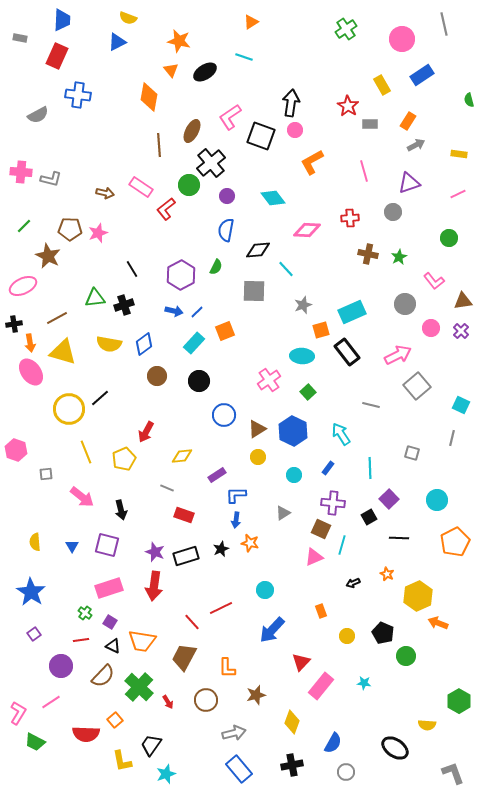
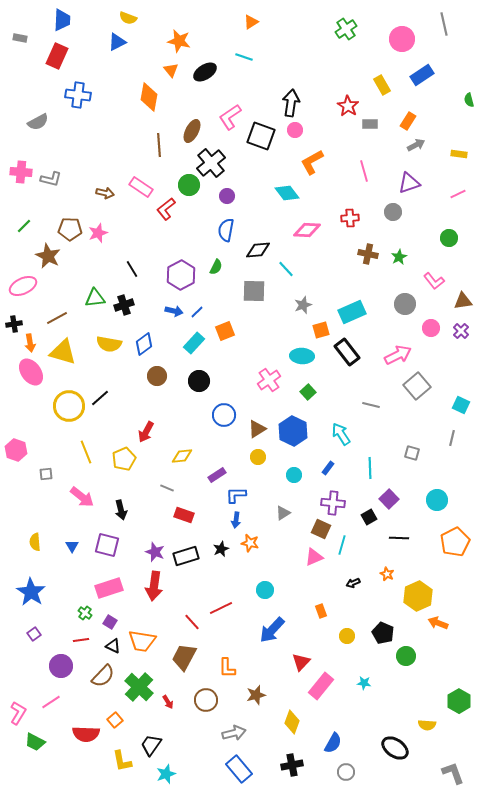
gray semicircle at (38, 115): moved 7 px down
cyan diamond at (273, 198): moved 14 px right, 5 px up
yellow circle at (69, 409): moved 3 px up
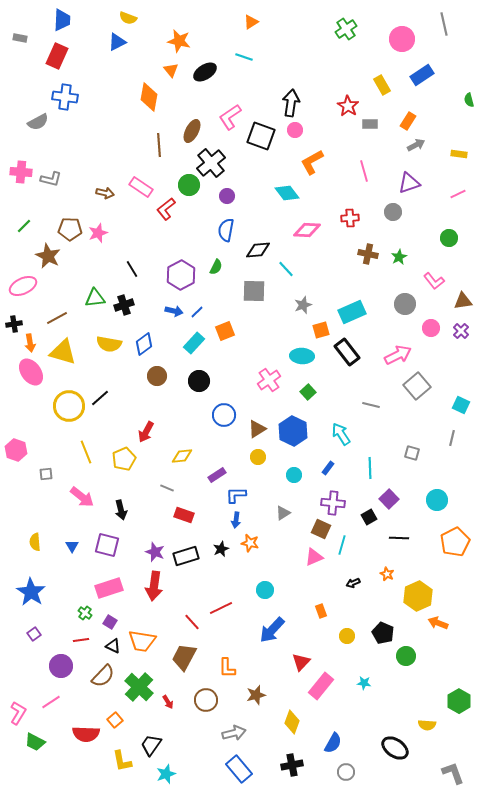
blue cross at (78, 95): moved 13 px left, 2 px down
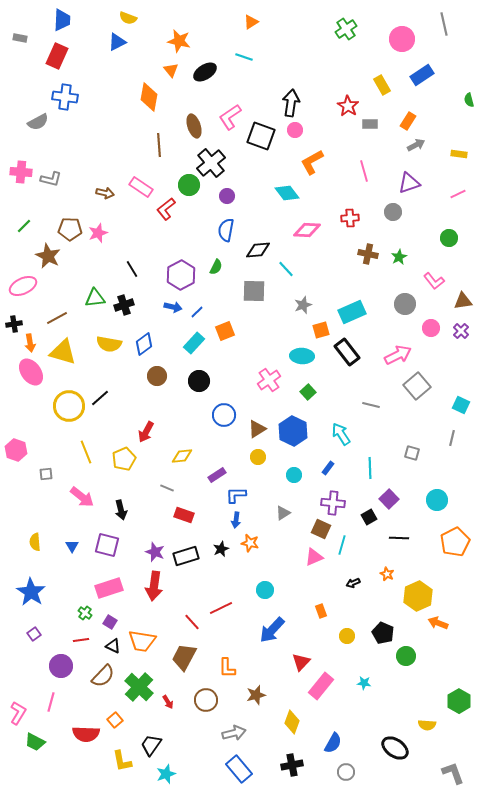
brown ellipse at (192, 131): moved 2 px right, 5 px up; rotated 45 degrees counterclockwise
blue arrow at (174, 311): moved 1 px left, 4 px up
pink line at (51, 702): rotated 42 degrees counterclockwise
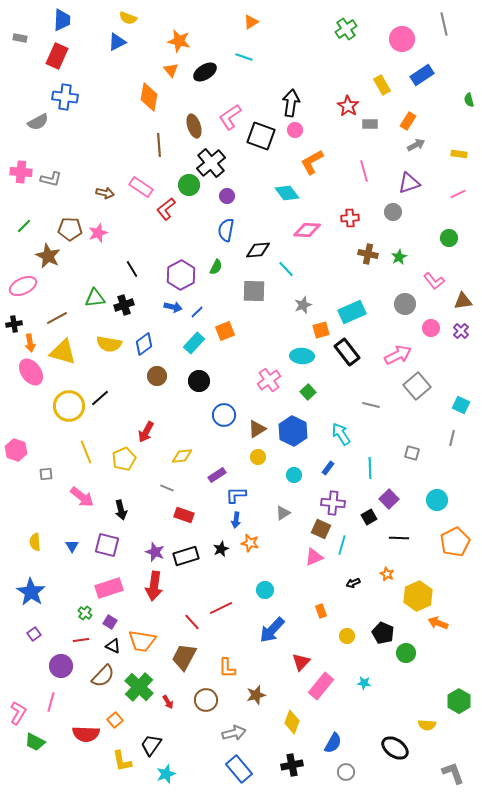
green circle at (406, 656): moved 3 px up
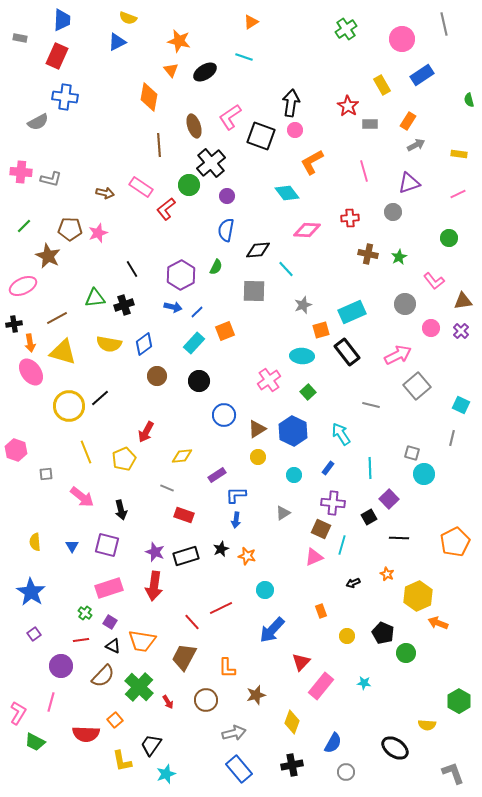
cyan circle at (437, 500): moved 13 px left, 26 px up
orange star at (250, 543): moved 3 px left, 13 px down
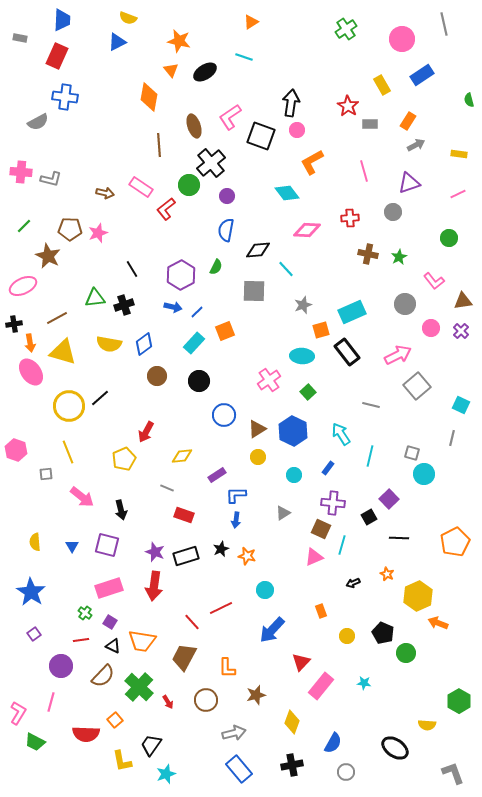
pink circle at (295, 130): moved 2 px right
yellow line at (86, 452): moved 18 px left
cyan line at (370, 468): moved 12 px up; rotated 15 degrees clockwise
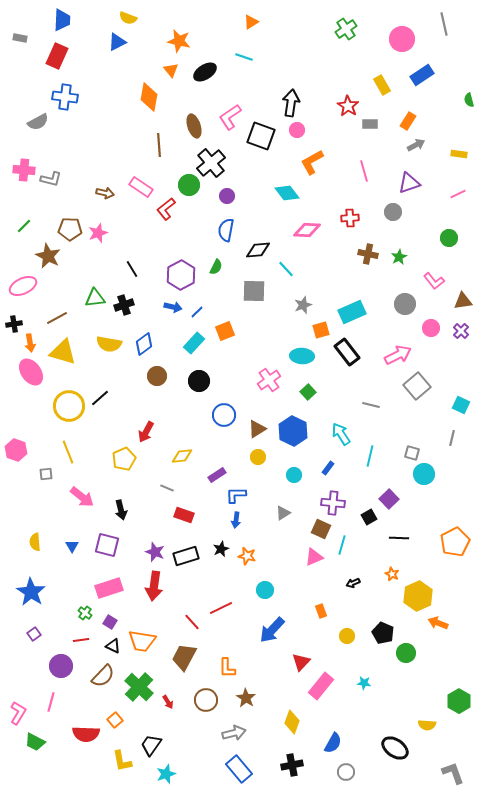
pink cross at (21, 172): moved 3 px right, 2 px up
orange star at (387, 574): moved 5 px right
brown star at (256, 695): moved 10 px left, 3 px down; rotated 24 degrees counterclockwise
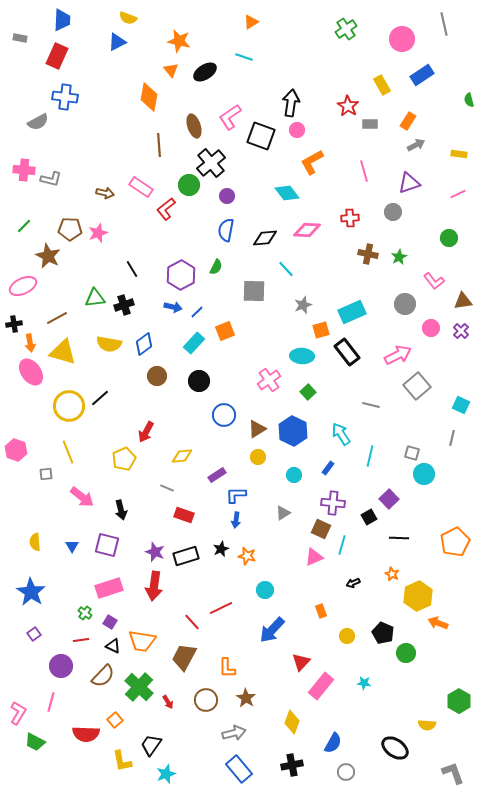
black diamond at (258, 250): moved 7 px right, 12 px up
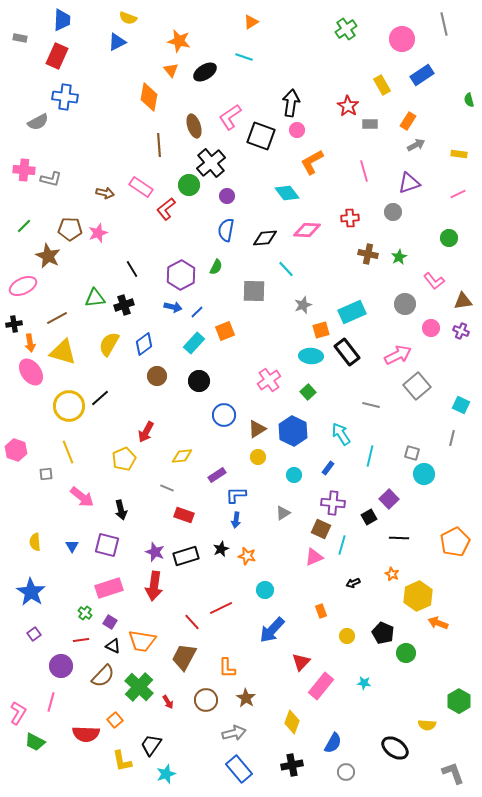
purple cross at (461, 331): rotated 21 degrees counterclockwise
yellow semicircle at (109, 344): rotated 110 degrees clockwise
cyan ellipse at (302, 356): moved 9 px right
